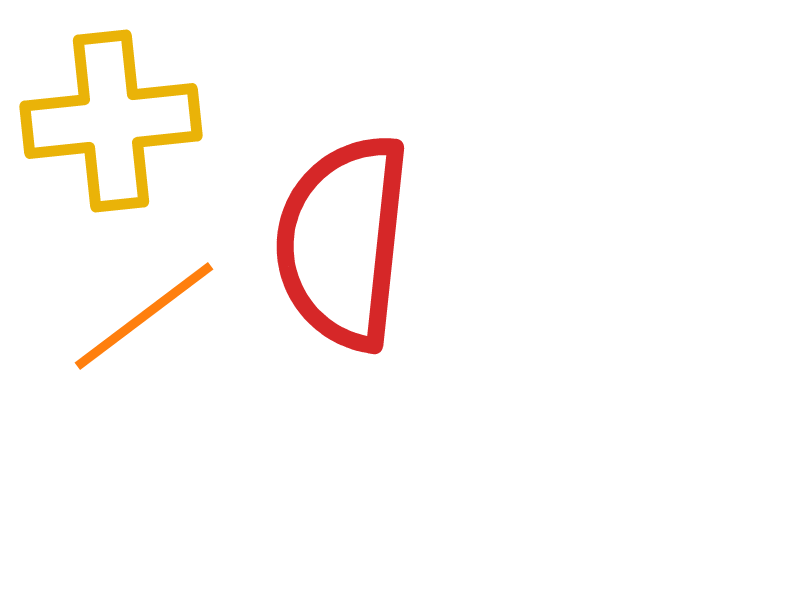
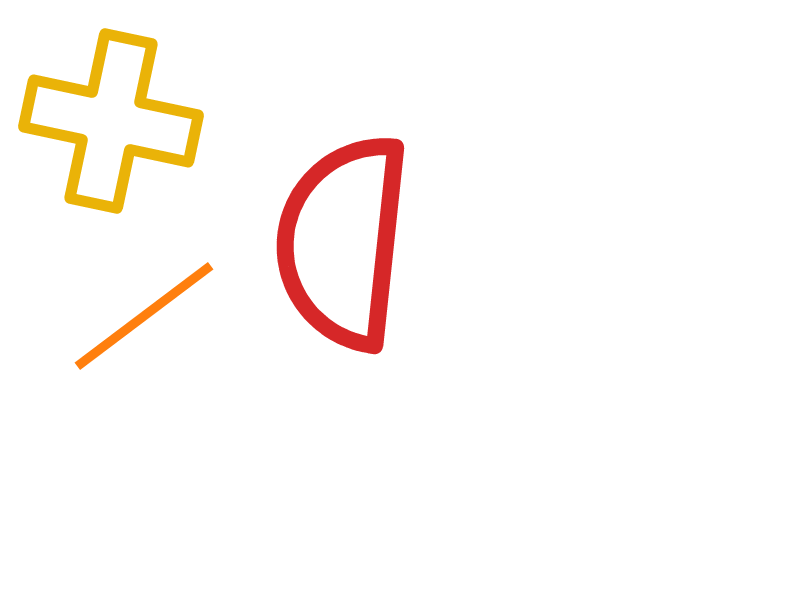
yellow cross: rotated 18 degrees clockwise
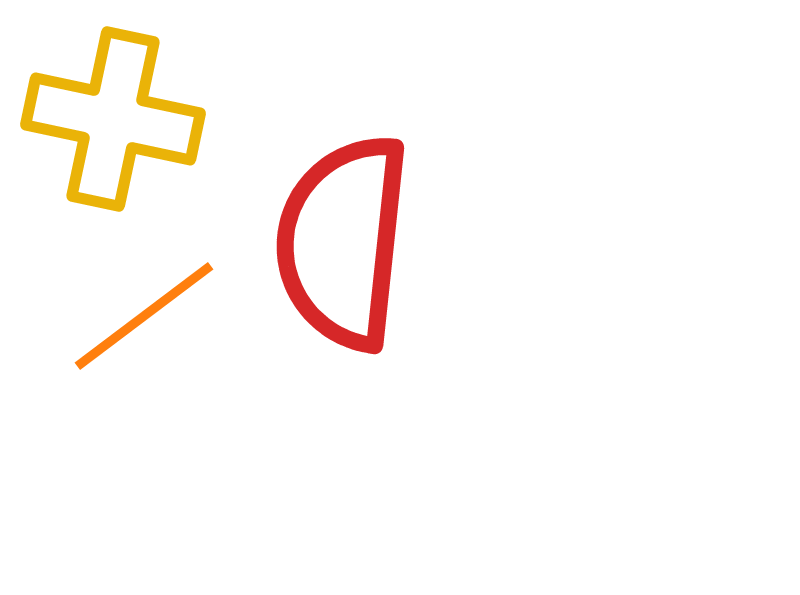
yellow cross: moved 2 px right, 2 px up
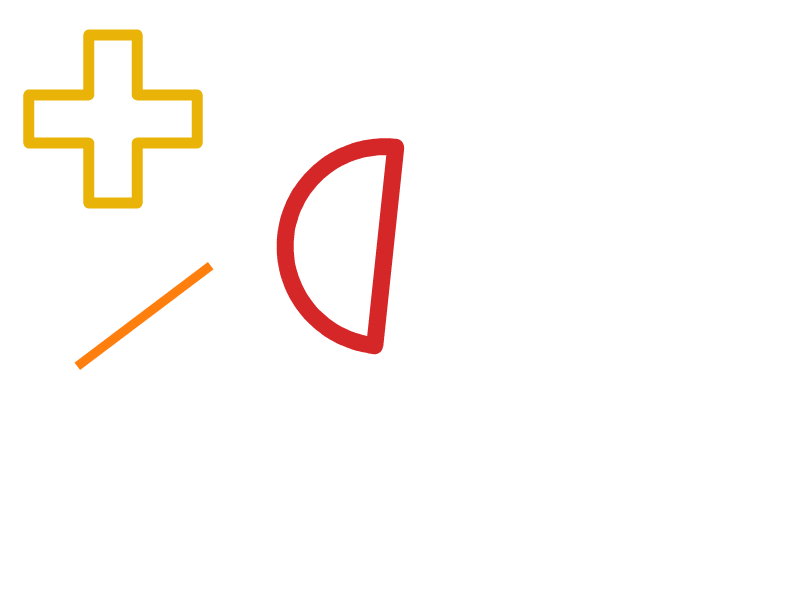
yellow cross: rotated 12 degrees counterclockwise
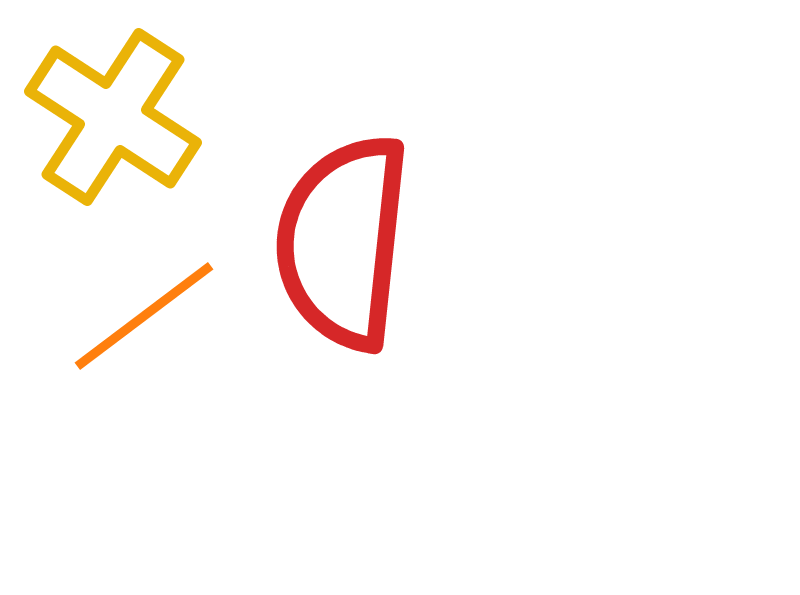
yellow cross: moved 2 px up; rotated 33 degrees clockwise
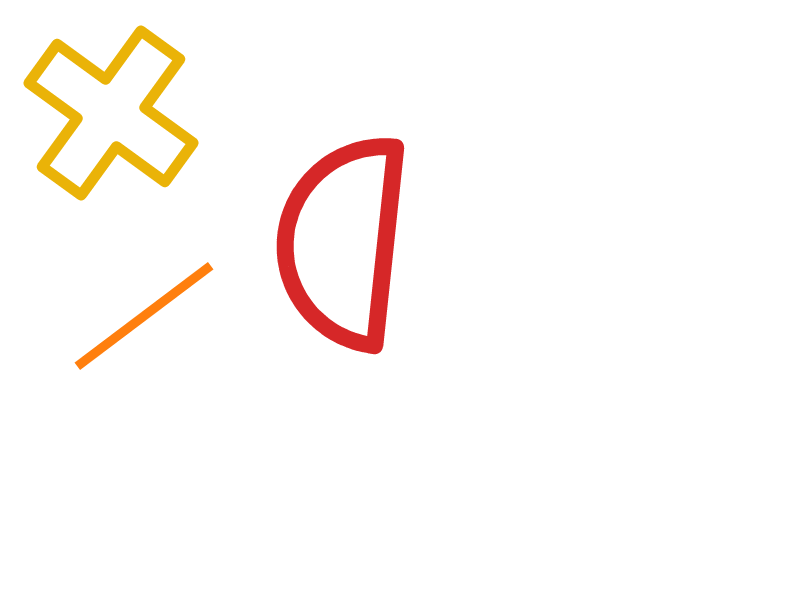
yellow cross: moved 2 px left, 4 px up; rotated 3 degrees clockwise
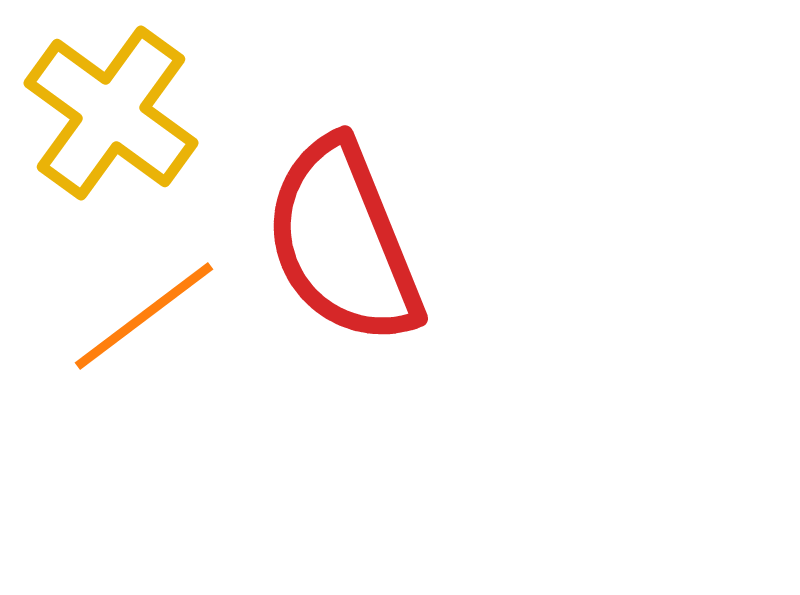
red semicircle: rotated 28 degrees counterclockwise
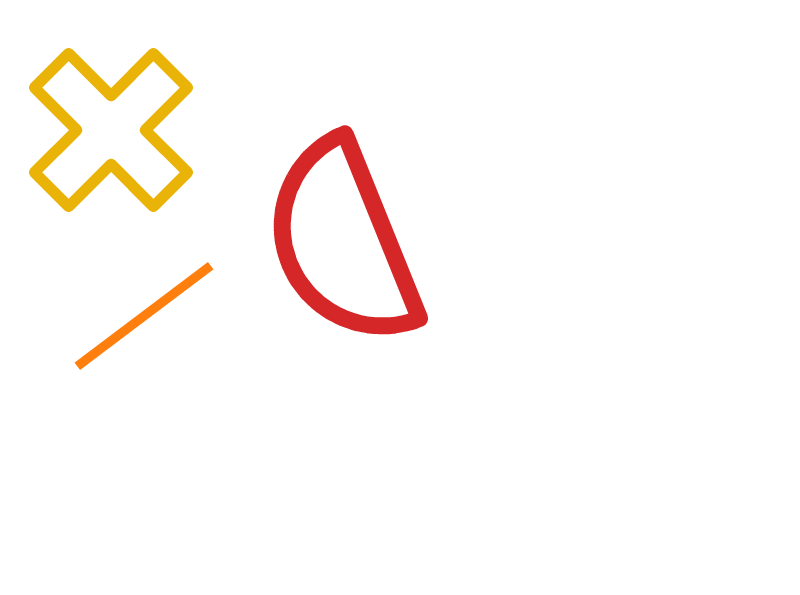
yellow cross: moved 17 px down; rotated 9 degrees clockwise
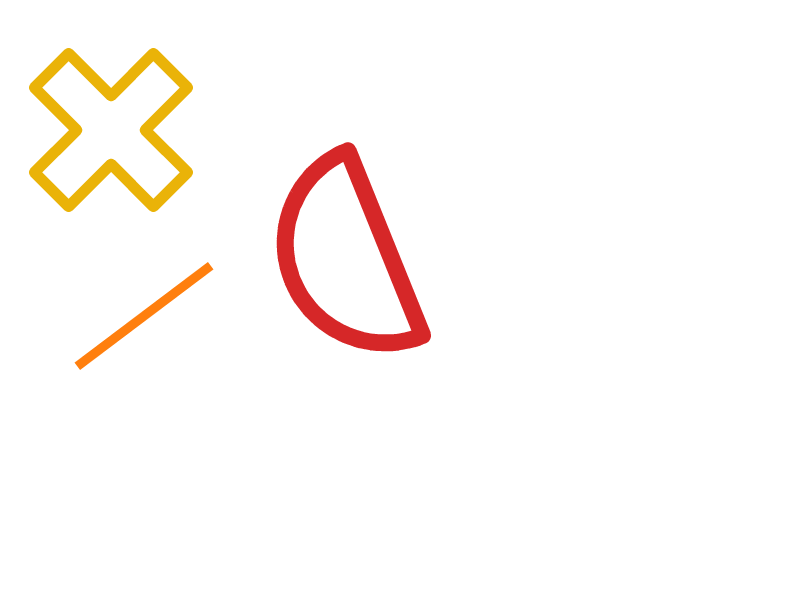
red semicircle: moved 3 px right, 17 px down
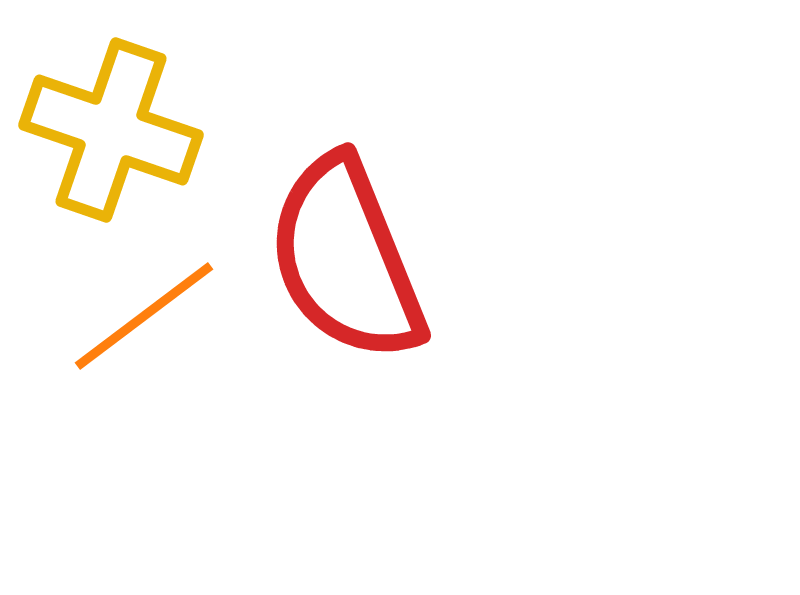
yellow cross: rotated 26 degrees counterclockwise
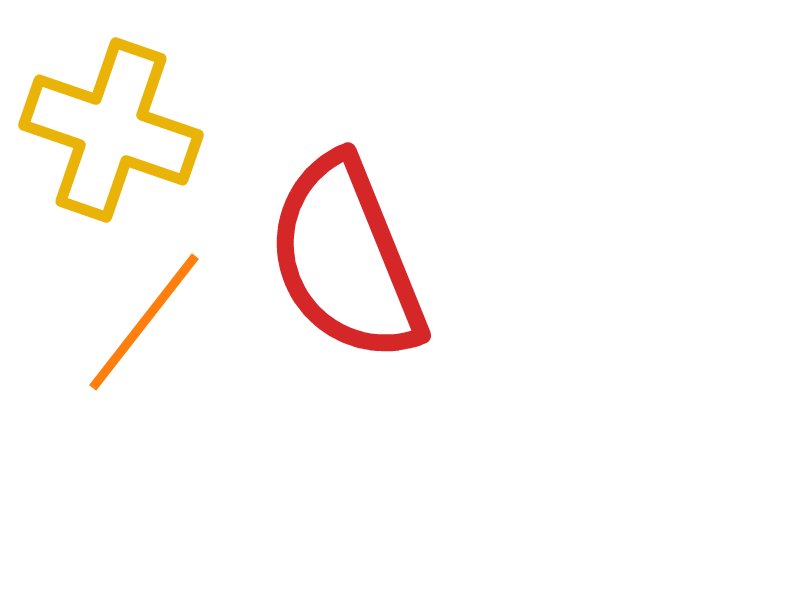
orange line: moved 6 px down; rotated 15 degrees counterclockwise
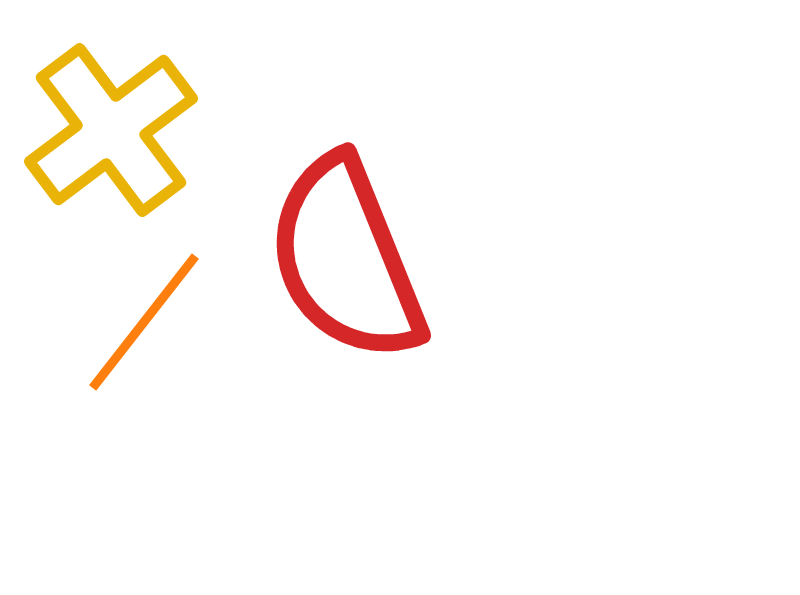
yellow cross: rotated 34 degrees clockwise
